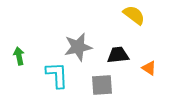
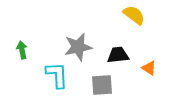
green arrow: moved 3 px right, 6 px up
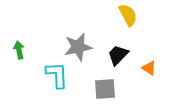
yellow semicircle: moved 6 px left; rotated 25 degrees clockwise
green arrow: moved 3 px left
black trapezoid: rotated 40 degrees counterclockwise
gray square: moved 3 px right, 4 px down
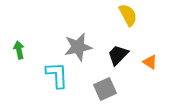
orange triangle: moved 1 px right, 6 px up
gray square: rotated 20 degrees counterclockwise
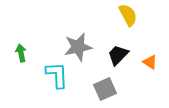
green arrow: moved 2 px right, 3 px down
